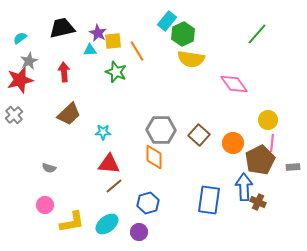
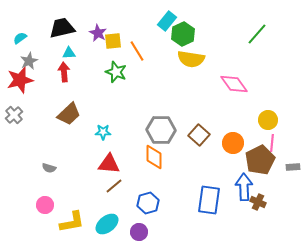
cyan triangle: moved 21 px left, 3 px down
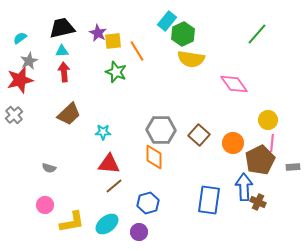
cyan triangle: moved 7 px left, 2 px up
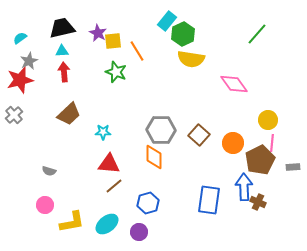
gray semicircle: moved 3 px down
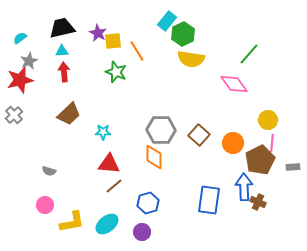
green line: moved 8 px left, 20 px down
purple circle: moved 3 px right
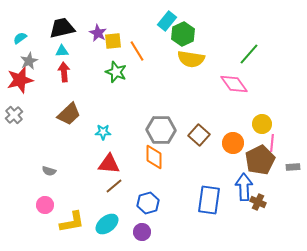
yellow circle: moved 6 px left, 4 px down
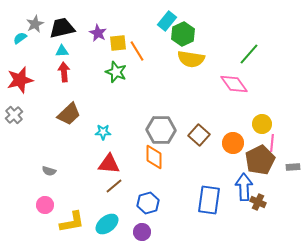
yellow square: moved 5 px right, 2 px down
gray star: moved 6 px right, 37 px up
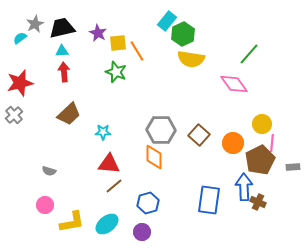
red star: moved 3 px down
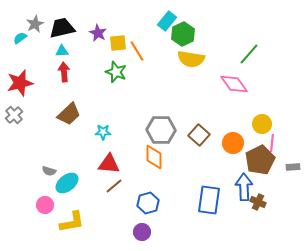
cyan ellipse: moved 40 px left, 41 px up
